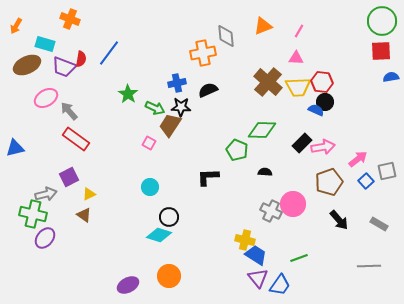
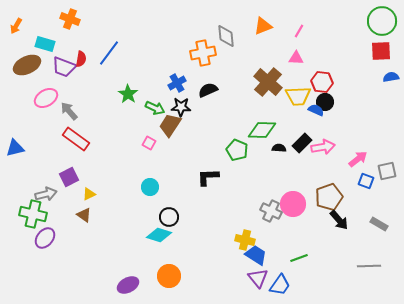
blue cross at (177, 83): rotated 18 degrees counterclockwise
yellow trapezoid at (298, 87): moved 9 px down
black semicircle at (265, 172): moved 14 px right, 24 px up
blue square at (366, 181): rotated 28 degrees counterclockwise
brown pentagon at (329, 182): moved 15 px down
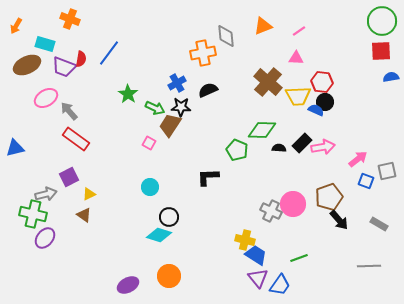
pink line at (299, 31): rotated 24 degrees clockwise
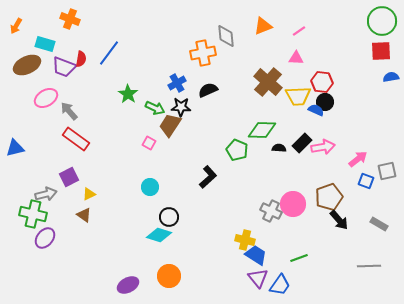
black L-shape at (208, 177): rotated 140 degrees clockwise
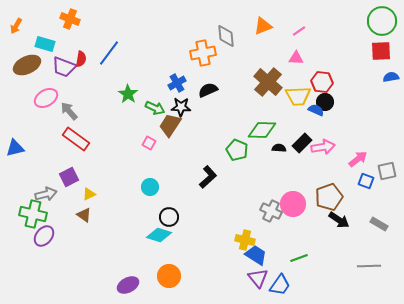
black arrow at (339, 220): rotated 15 degrees counterclockwise
purple ellipse at (45, 238): moved 1 px left, 2 px up
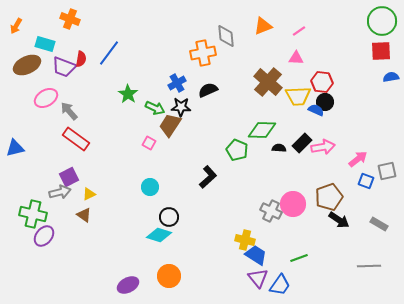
gray arrow at (46, 194): moved 14 px right, 2 px up
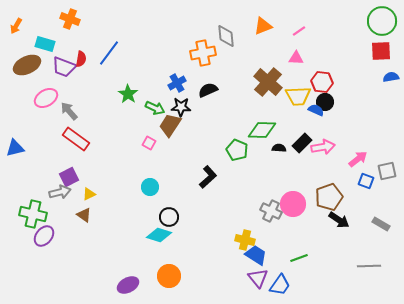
gray rectangle at (379, 224): moved 2 px right
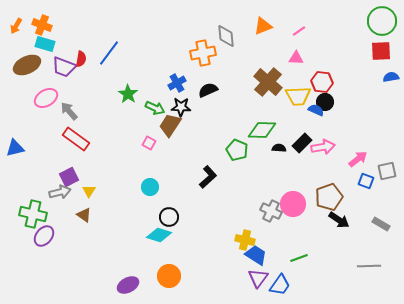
orange cross at (70, 19): moved 28 px left, 6 px down
yellow triangle at (89, 194): moved 3 px up; rotated 32 degrees counterclockwise
purple triangle at (258, 278): rotated 15 degrees clockwise
